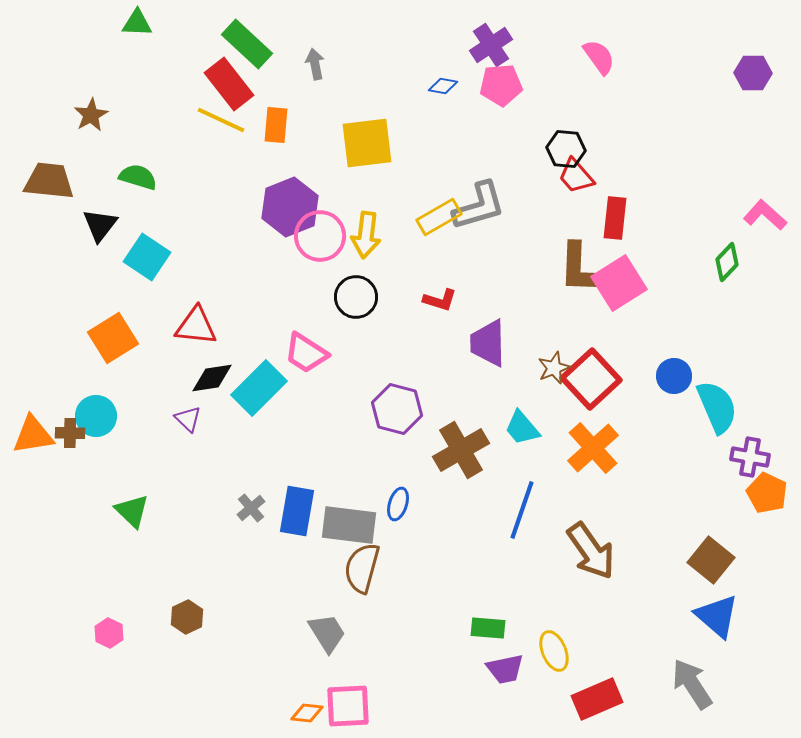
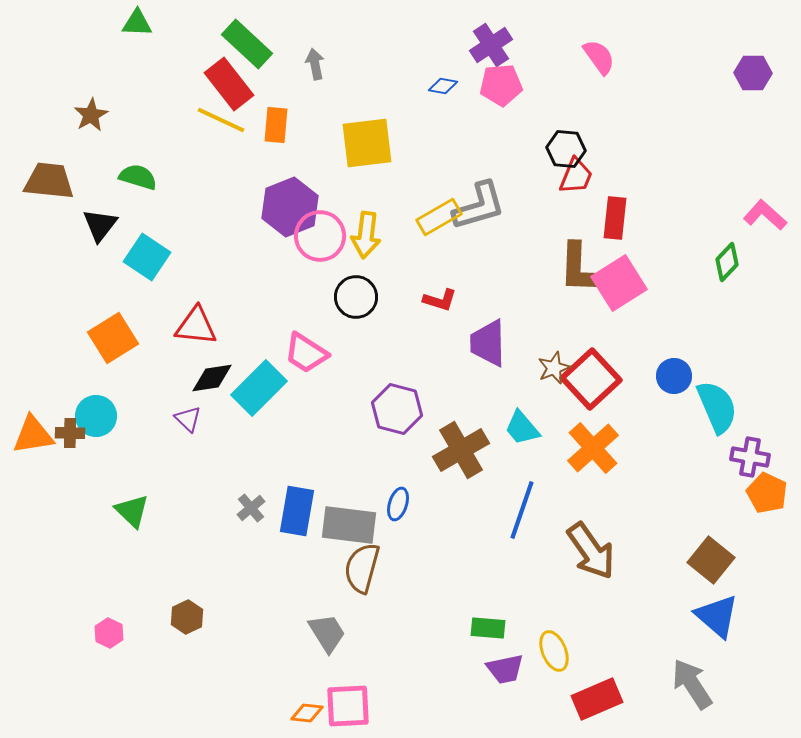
red trapezoid at (576, 176): rotated 117 degrees counterclockwise
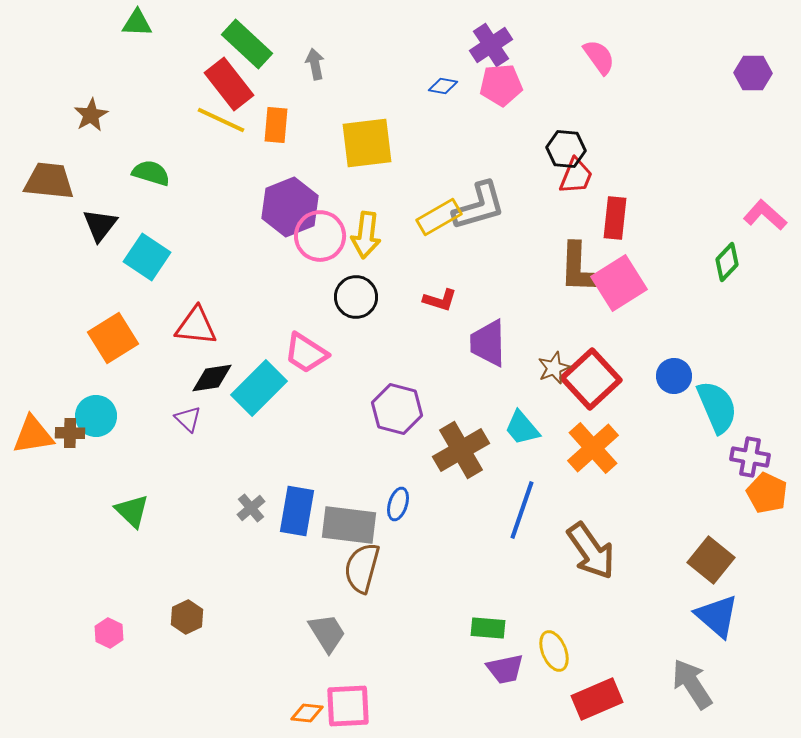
green semicircle at (138, 177): moved 13 px right, 4 px up
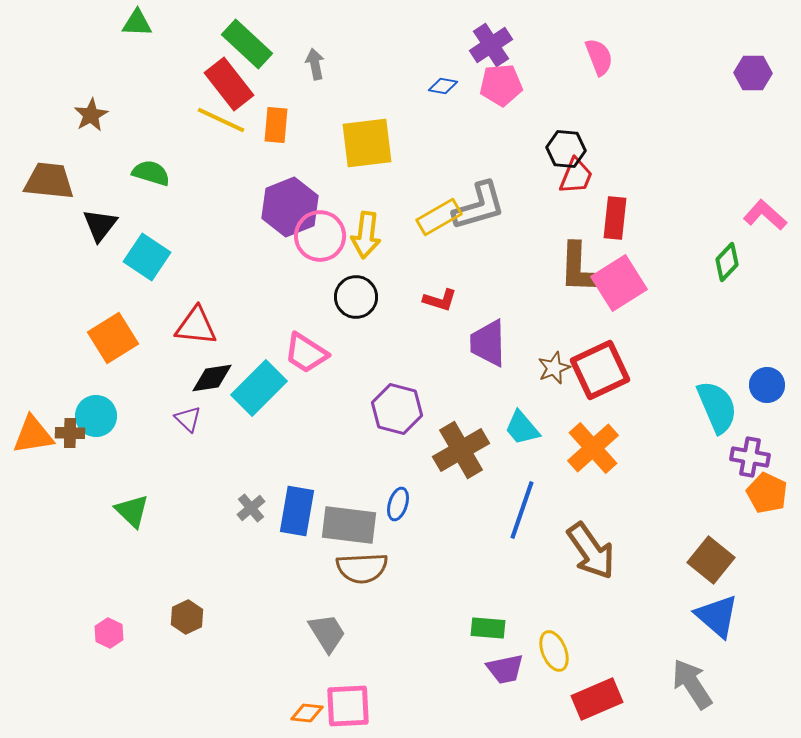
pink semicircle at (599, 57): rotated 15 degrees clockwise
blue circle at (674, 376): moved 93 px right, 9 px down
red square at (591, 379): moved 9 px right, 9 px up; rotated 18 degrees clockwise
brown semicircle at (362, 568): rotated 108 degrees counterclockwise
